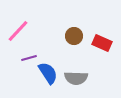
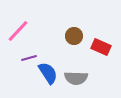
red rectangle: moved 1 px left, 4 px down
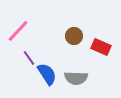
purple line: rotated 70 degrees clockwise
blue semicircle: moved 1 px left, 1 px down
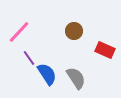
pink line: moved 1 px right, 1 px down
brown circle: moved 5 px up
red rectangle: moved 4 px right, 3 px down
gray semicircle: rotated 125 degrees counterclockwise
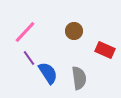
pink line: moved 6 px right
blue semicircle: moved 1 px right, 1 px up
gray semicircle: moved 3 px right; rotated 25 degrees clockwise
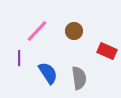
pink line: moved 12 px right, 1 px up
red rectangle: moved 2 px right, 1 px down
purple line: moved 10 px left; rotated 35 degrees clockwise
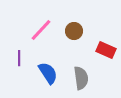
pink line: moved 4 px right, 1 px up
red rectangle: moved 1 px left, 1 px up
gray semicircle: moved 2 px right
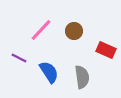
purple line: rotated 63 degrees counterclockwise
blue semicircle: moved 1 px right, 1 px up
gray semicircle: moved 1 px right, 1 px up
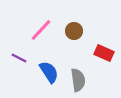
red rectangle: moved 2 px left, 3 px down
gray semicircle: moved 4 px left, 3 px down
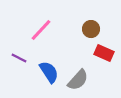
brown circle: moved 17 px right, 2 px up
gray semicircle: rotated 50 degrees clockwise
